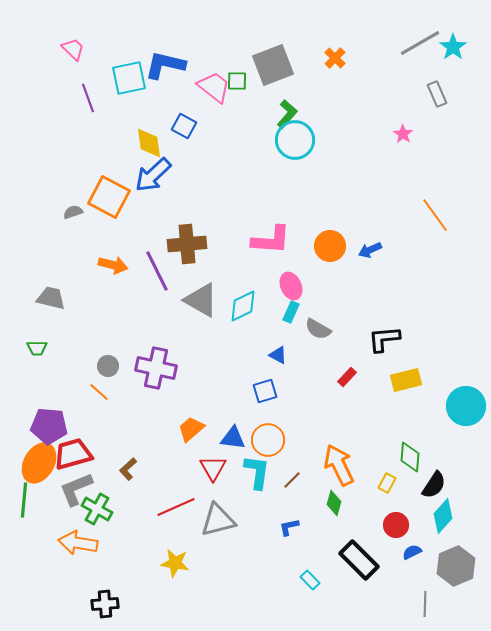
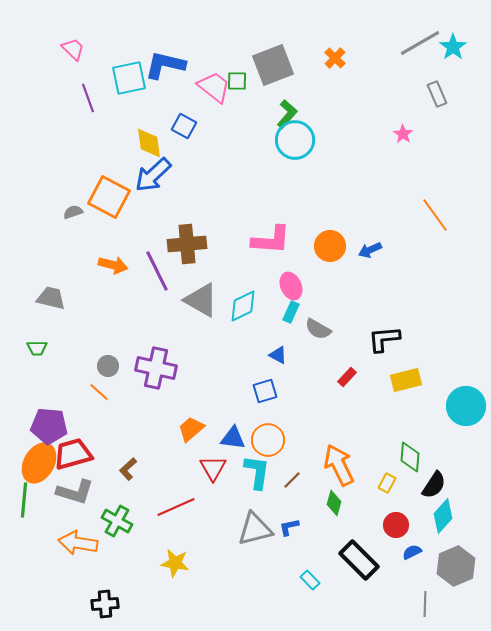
gray L-shape at (76, 489): moved 1 px left, 3 px down; rotated 141 degrees counterclockwise
green cross at (97, 509): moved 20 px right, 12 px down
gray triangle at (218, 520): moved 37 px right, 9 px down
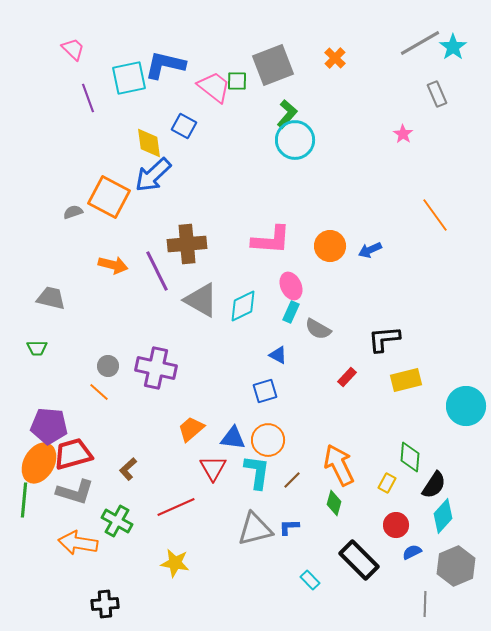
blue L-shape at (289, 527): rotated 10 degrees clockwise
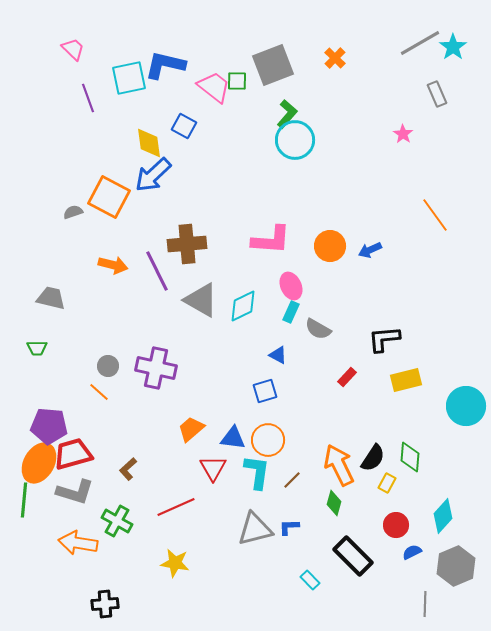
black semicircle at (434, 485): moved 61 px left, 27 px up
black rectangle at (359, 560): moved 6 px left, 4 px up
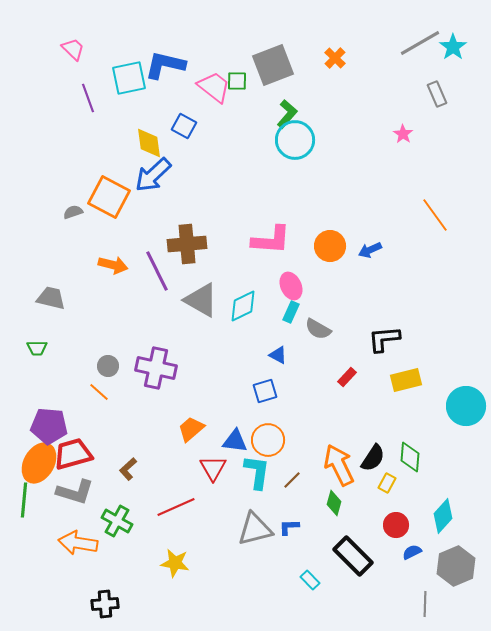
blue triangle at (233, 438): moved 2 px right, 3 px down
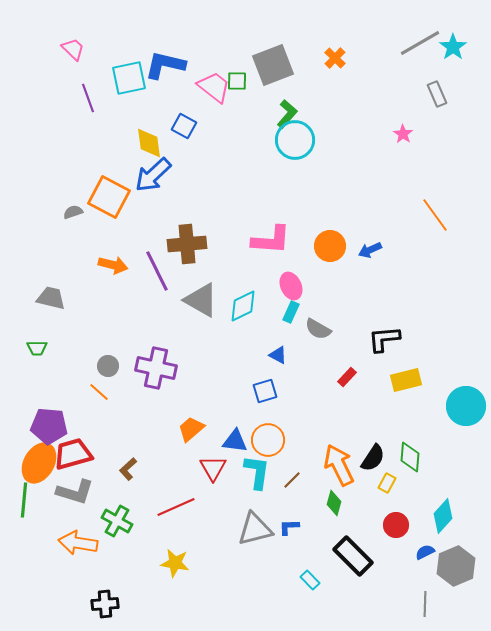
blue semicircle at (412, 552): moved 13 px right
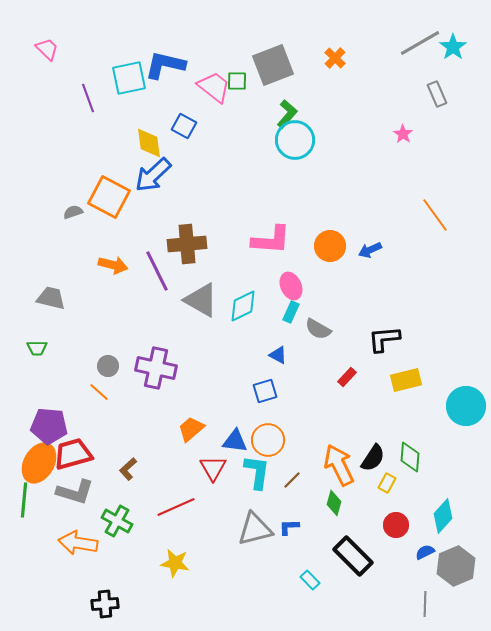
pink trapezoid at (73, 49): moved 26 px left
